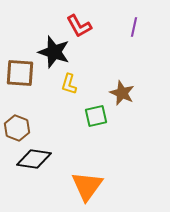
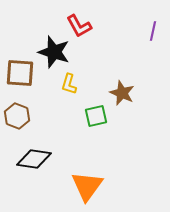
purple line: moved 19 px right, 4 px down
brown hexagon: moved 12 px up
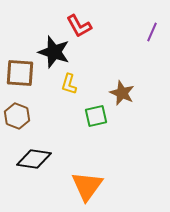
purple line: moved 1 px left, 1 px down; rotated 12 degrees clockwise
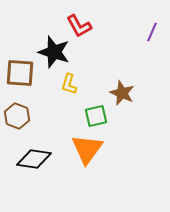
orange triangle: moved 37 px up
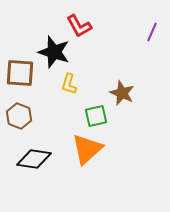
brown hexagon: moved 2 px right
orange triangle: rotated 12 degrees clockwise
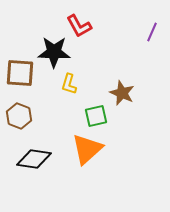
black star: rotated 16 degrees counterclockwise
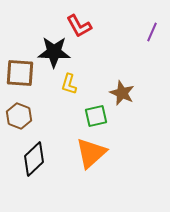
orange triangle: moved 4 px right, 4 px down
black diamond: rotated 52 degrees counterclockwise
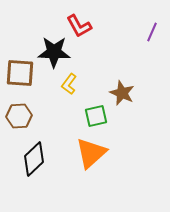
yellow L-shape: rotated 20 degrees clockwise
brown hexagon: rotated 25 degrees counterclockwise
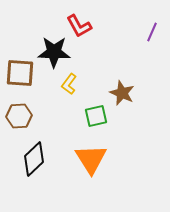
orange triangle: moved 6 px down; rotated 20 degrees counterclockwise
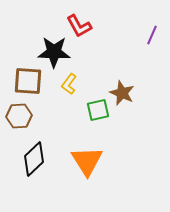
purple line: moved 3 px down
brown square: moved 8 px right, 8 px down
green square: moved 2 px right, 6 px up
orange triangle: moved 4 px left, 2 px down
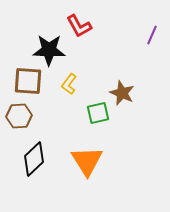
black star: moved 5 px left, 2 px up
green square: moved 3 px down
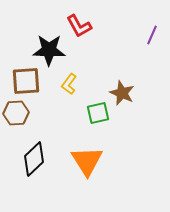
brown square: moved 2 px left; rotated 8 degrees counterclockwise
brown hexagon: moved 3 px left, 3 px up
